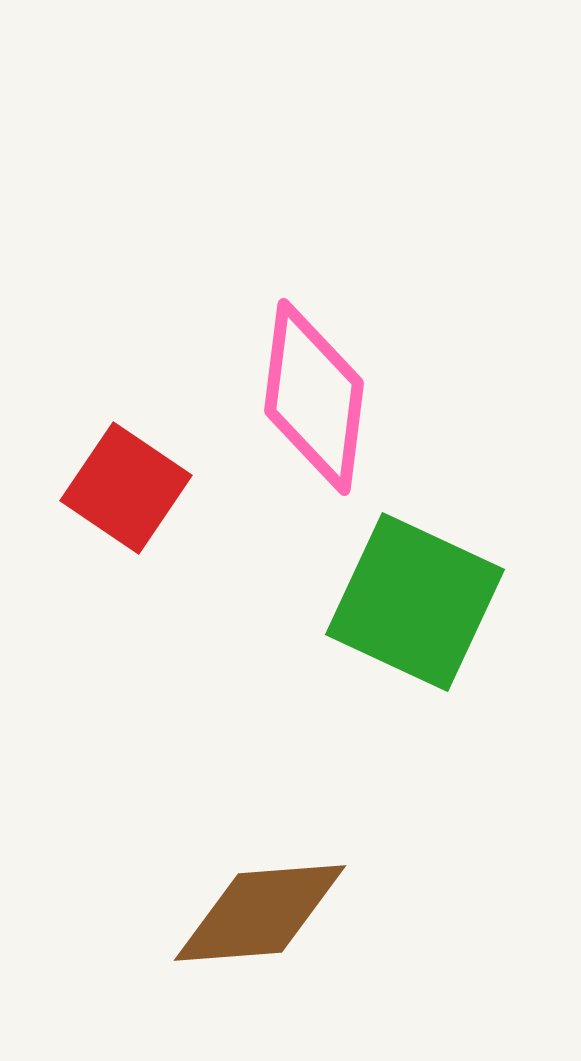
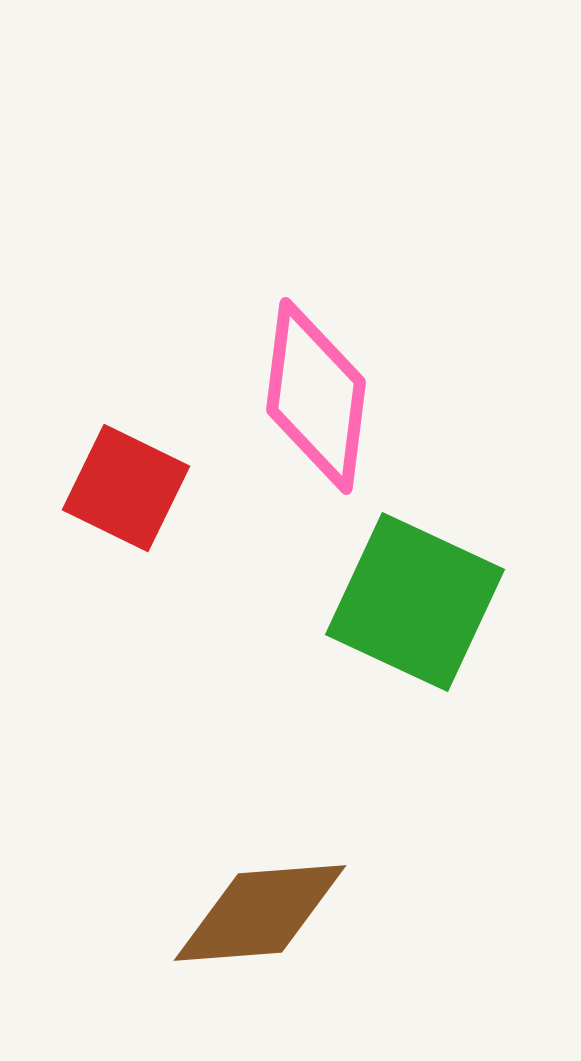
pink diamond: moved 2 px right, 1 px up
red square: rotated 8 degrees counterclockwise
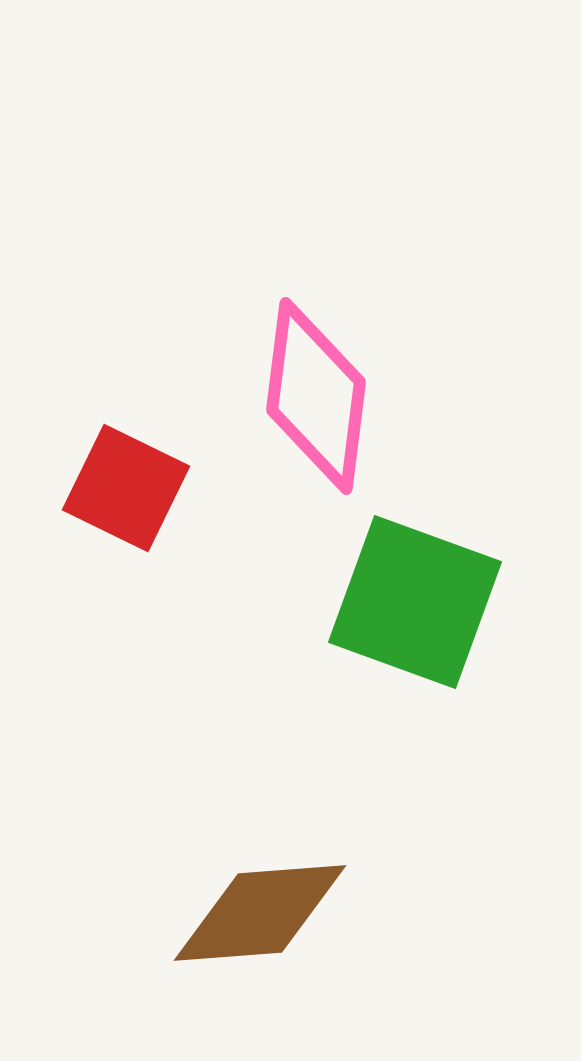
green square: rotated 5 degrees counterclockwise
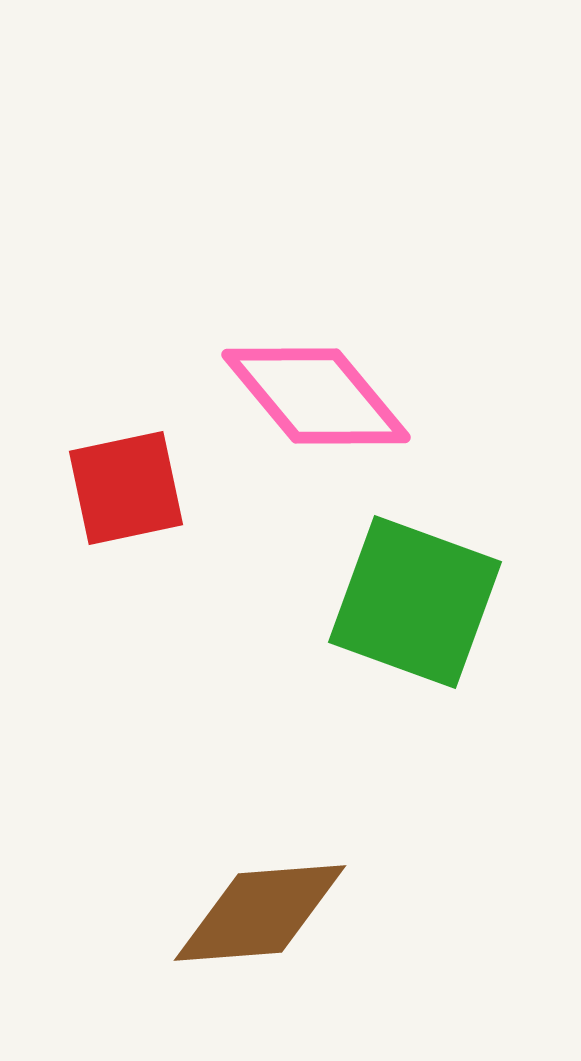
pink diamond: rotated 47 degrees counterclockwise
red square: rotated 38 degrees counterclockwise
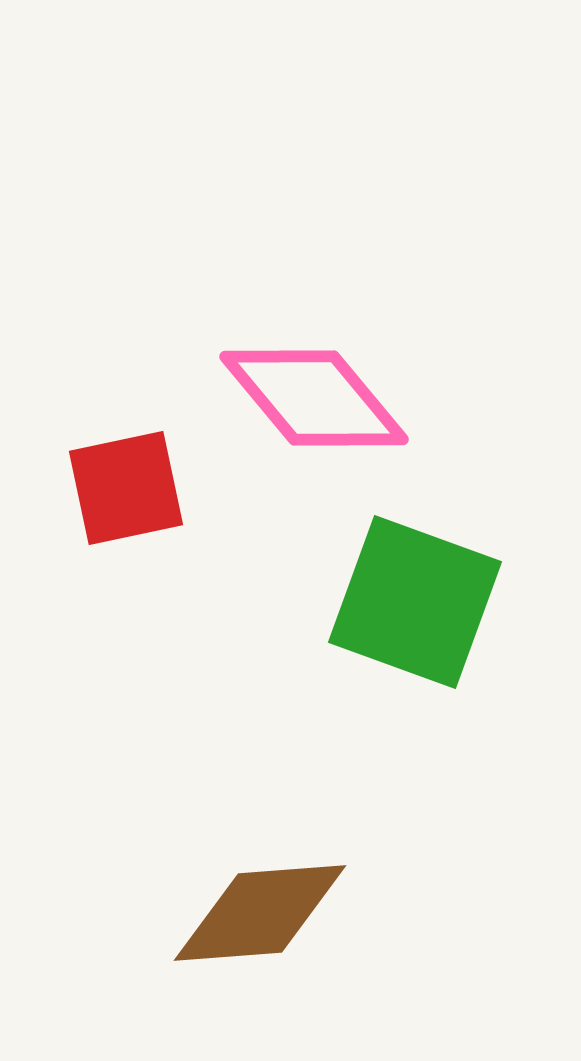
pink diamond: moved 2 px left, 2 px down
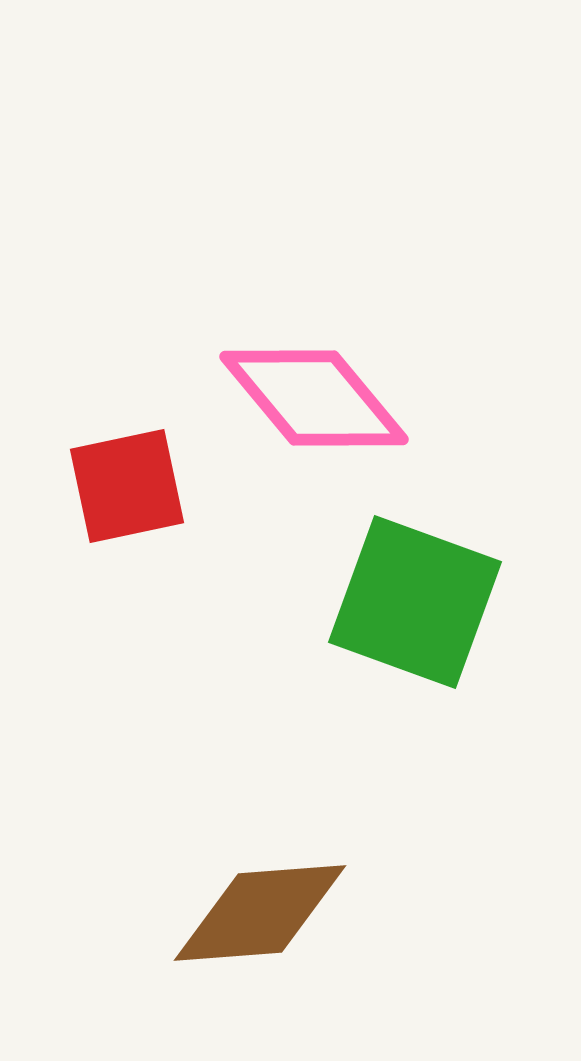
red square: moved 1 px right, 2 px up
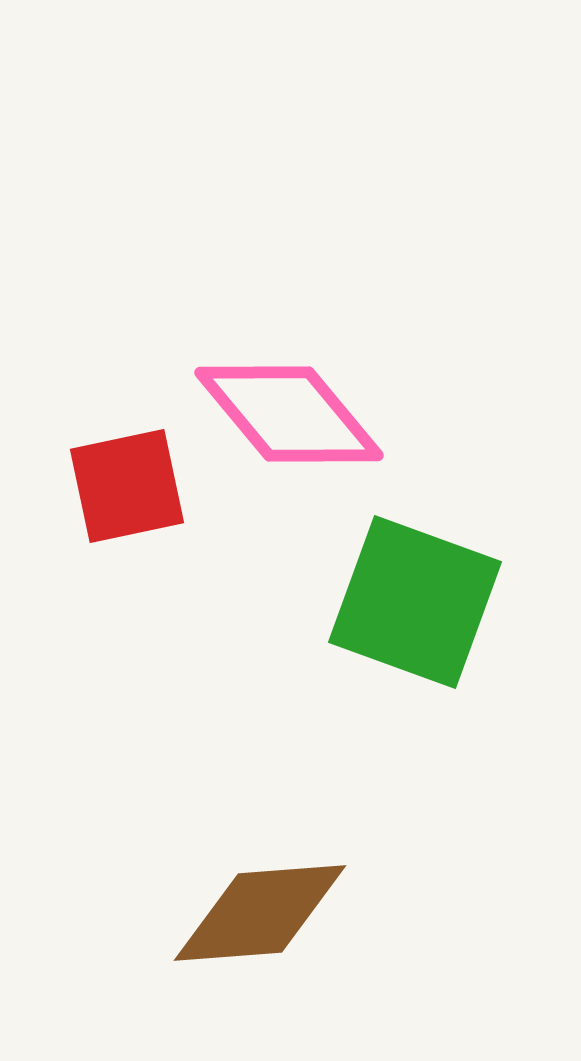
pink diamond: moved 25 px left, 16 px down
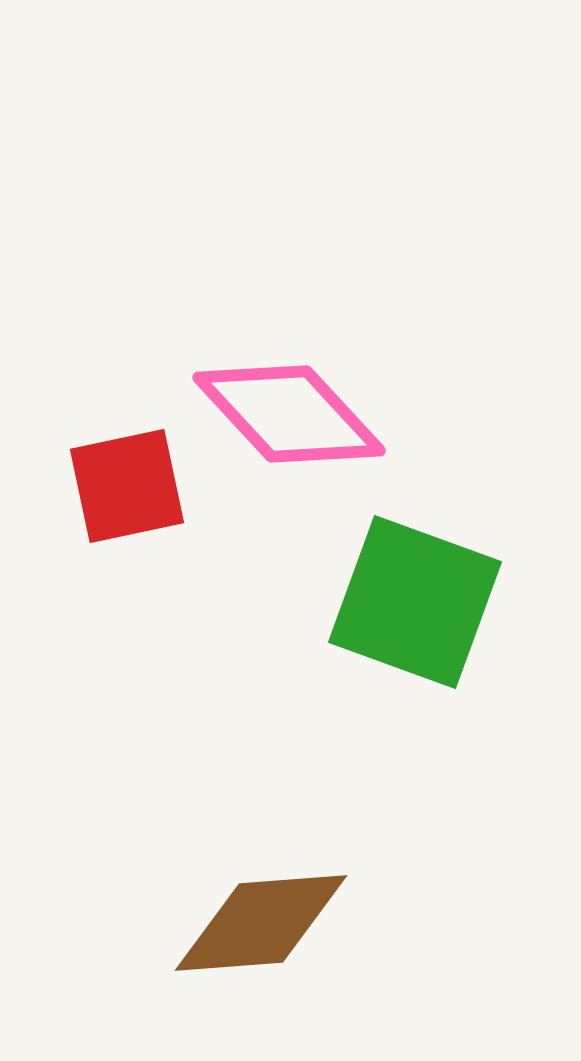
pink diamond: rotated 3 degrees counterclockwise
brown diamond: moved 1 px right, 10 px down
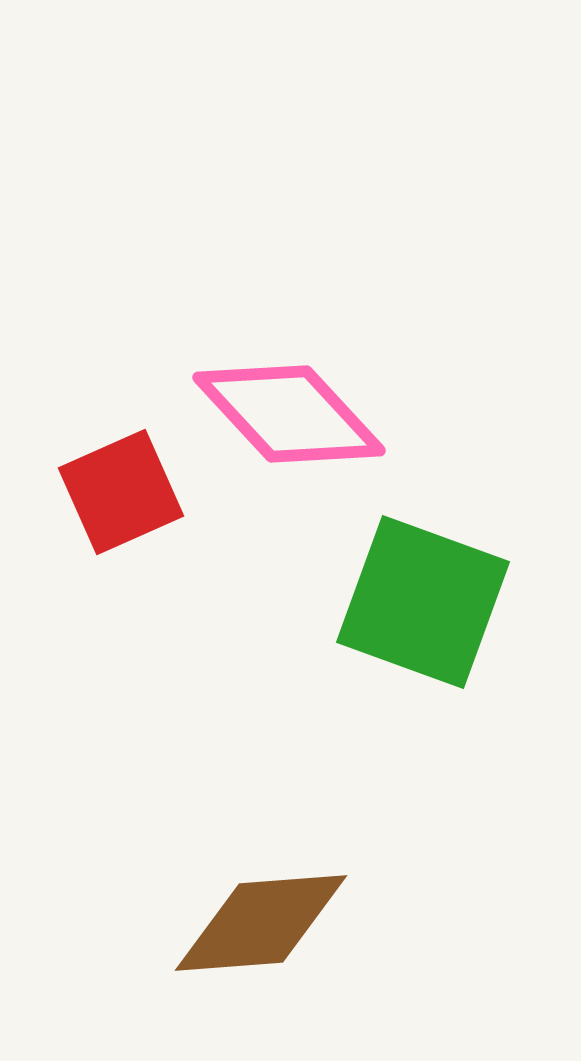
red square: moved 6 px left, 6 px down; rotated 12 degrees counterclockwise
green square: moved 8 px right
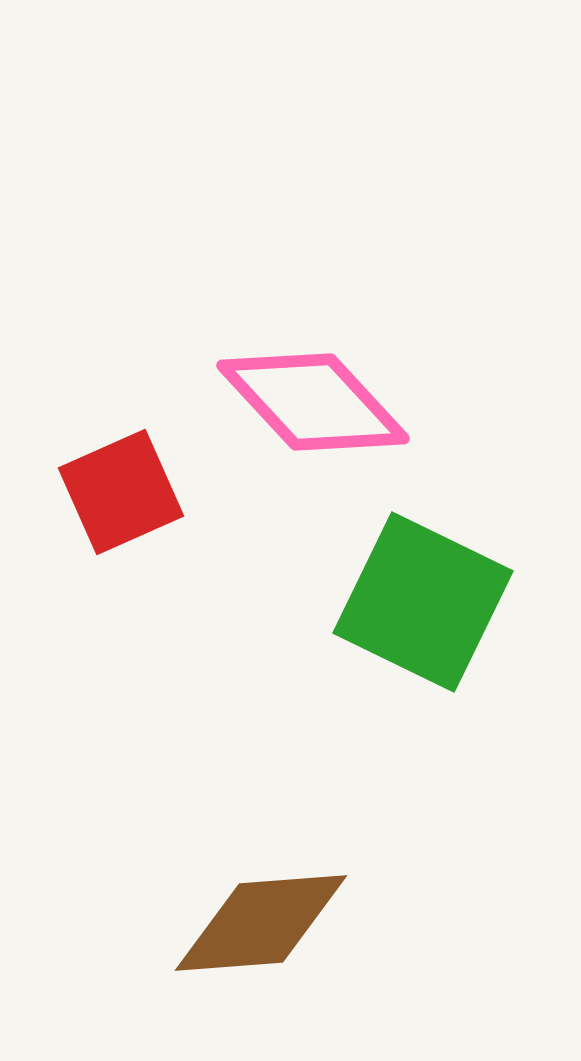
pink diamond: moved 24 px right, 12 px up
green square: rotated 6 degrees clockwise
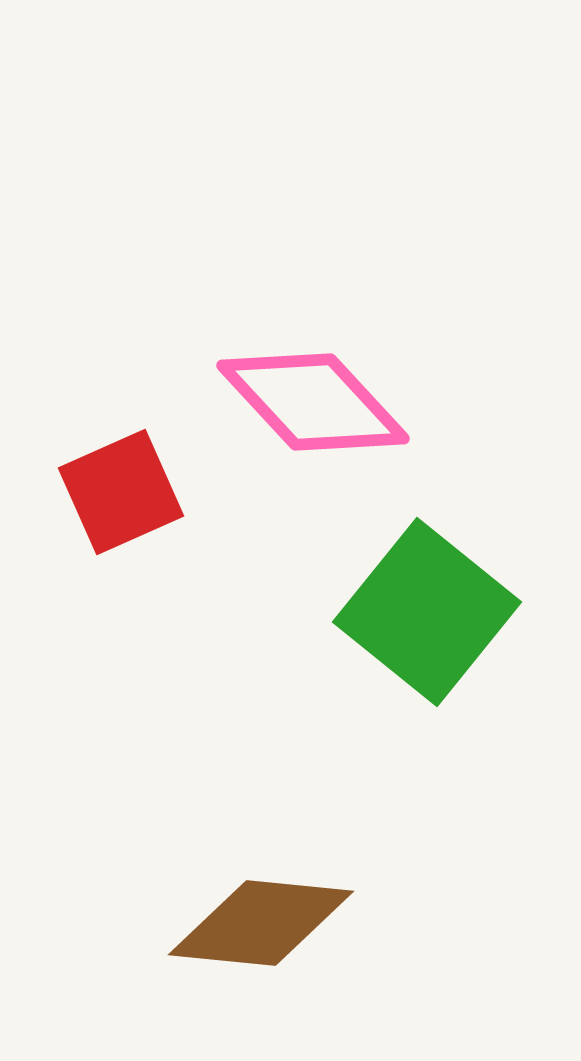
green square: moved 4 px right, 10 px down; rotated 13 degrees clockwise
brown diamond: rotated 10 degrees clockwise
